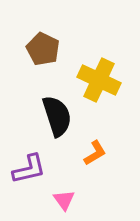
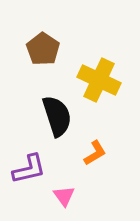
brown pentagon: rotated 8 degrees clockwise
pink triangle: moved 4 px up
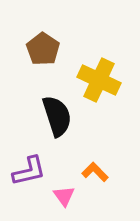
orange L-shape: moved 19 px down; rotated 104 degrees counterclockwise
purple L-shape: moved 2 px down
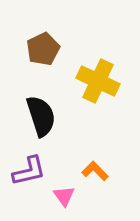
brown pentagon: rotated 12 degrees clockwise
yellow cross: moved 1 px left, 1 px down
black semicircle: moved 16 px left
orange L-shape: moved 1 px up
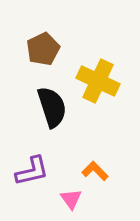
black semicircle: moved 11 px right, 9 px up
purple L-shape: moved 3 px right
pink triangle: moved 7 px right, 3 px down
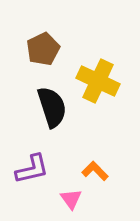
purple L-shape: moved 2 px up
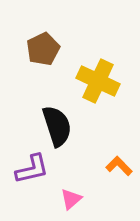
black semicircle: moved 5 px right, 19 px down
orange L-shape: moved 24 px right, 5 px up
pink triangle: rotated 25 degrees clockwise
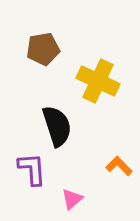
brown pentagon: rotated 16 degrees clockwise
purple L-shape: rotated 81 degrees counterclockwise
pink triangle: moved 1 px right
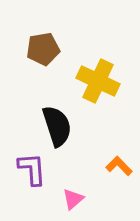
pink triangle: moved 1 px right
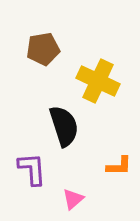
black semicircle: moved 7 px right
orange L-shape: rotated 136 degrees clockwise
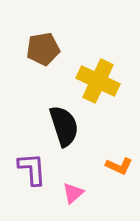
orange L-shape: rotated 24 degrees clockwise
pink triangle: moved 6 px up
